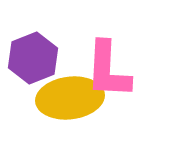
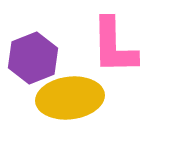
pink L-shape: moved 6 px right, 24 px up; rotated 4 degrees counterclockwise
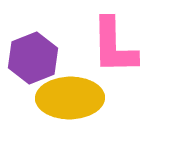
yellow ellipse: rotated 6 degrees clockwise
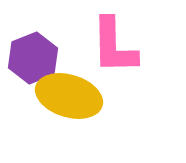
yellow ellipse: moved 1 px left, 2 px up; rotated 18 degrees clockwise
